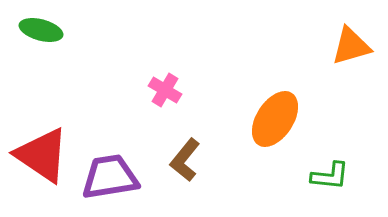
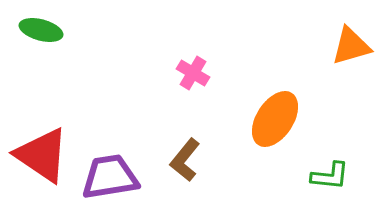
pink cross: moved 28 px right, 17 px up
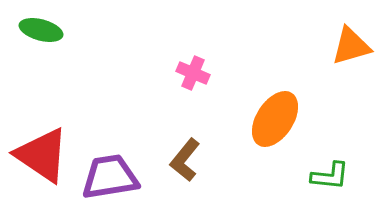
pink cross: rotated 8 degrees counterclockwise
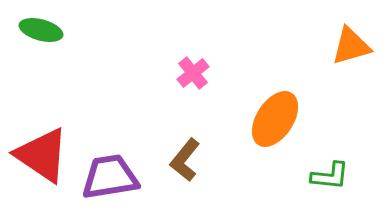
pink cross: rotated 28 degrees clockwise
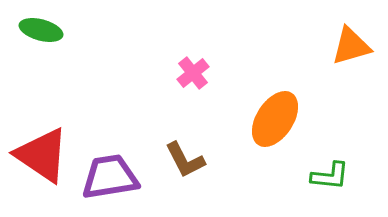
brown L-shape: rotated 66 degrees counterclockwise
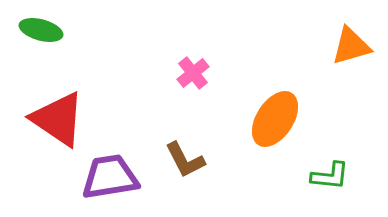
red triangle: moved 16 px right, 36 px up
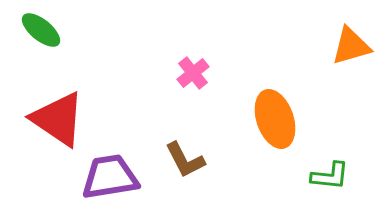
green ellipse: rotated 24 degrees clockwise
orange ellipse: rotated 52 degrees counterclockwise
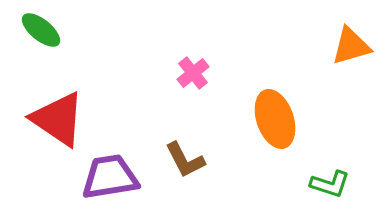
green L-shape: moved 8 px down; rotated 12 degrees clockwise
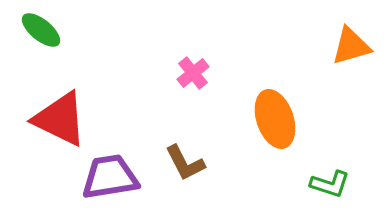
red triangle: moved 2 px right; rotated 8 degrees counterclockwise
brown L-shape: moved 3 px down
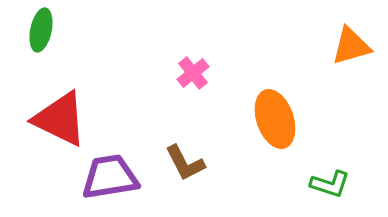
green ellipse: rotated 63 degrees clockwise
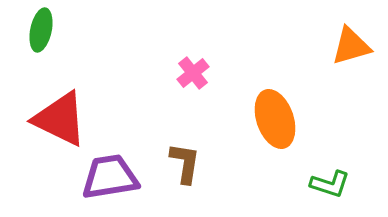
brown L-shape: rotated 144 degrees counterclockwise
